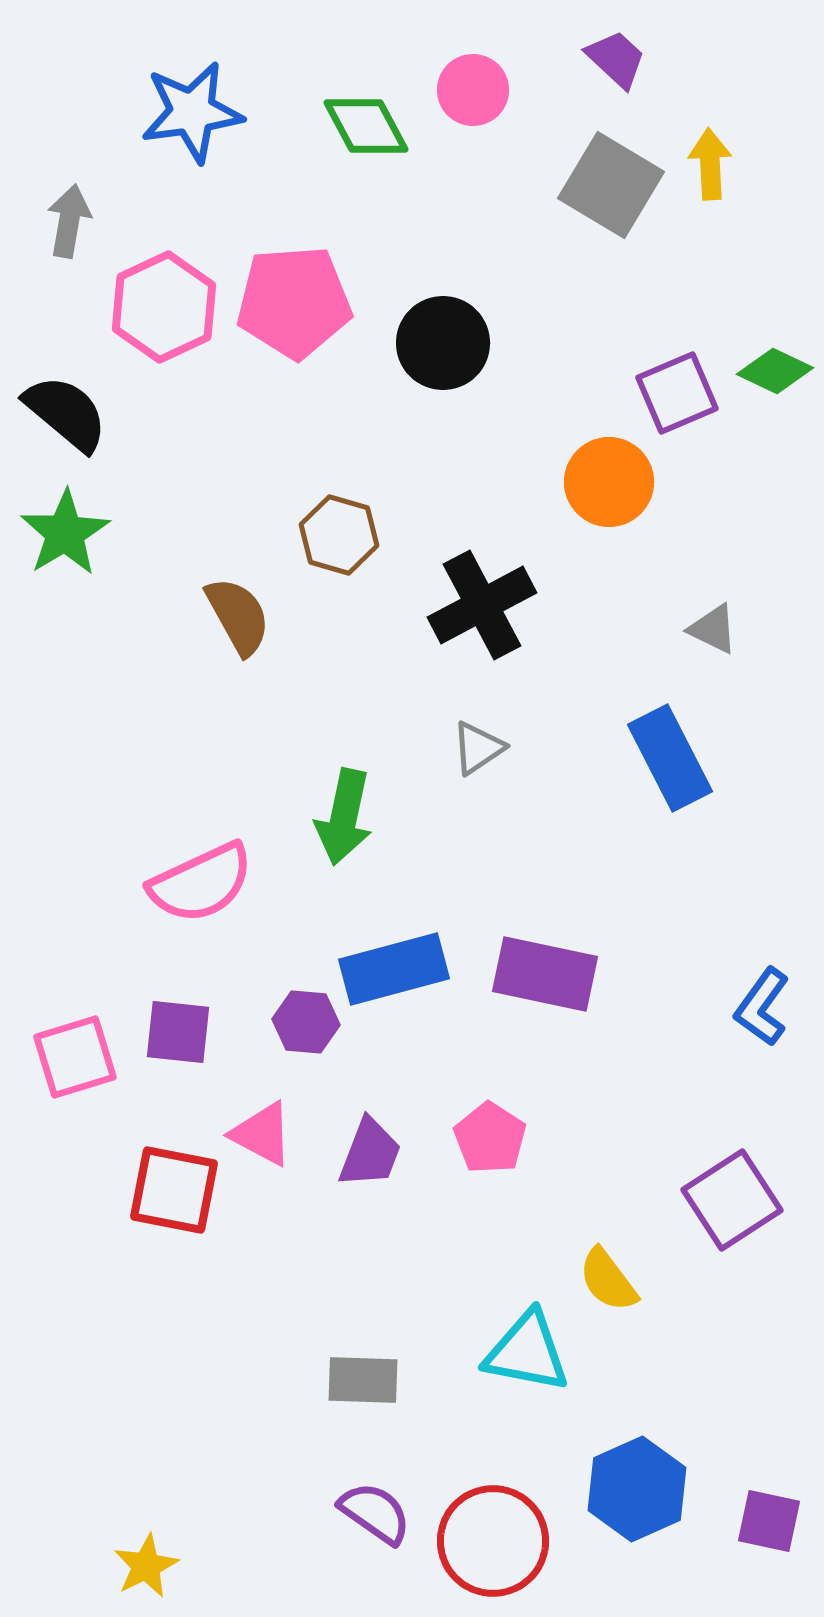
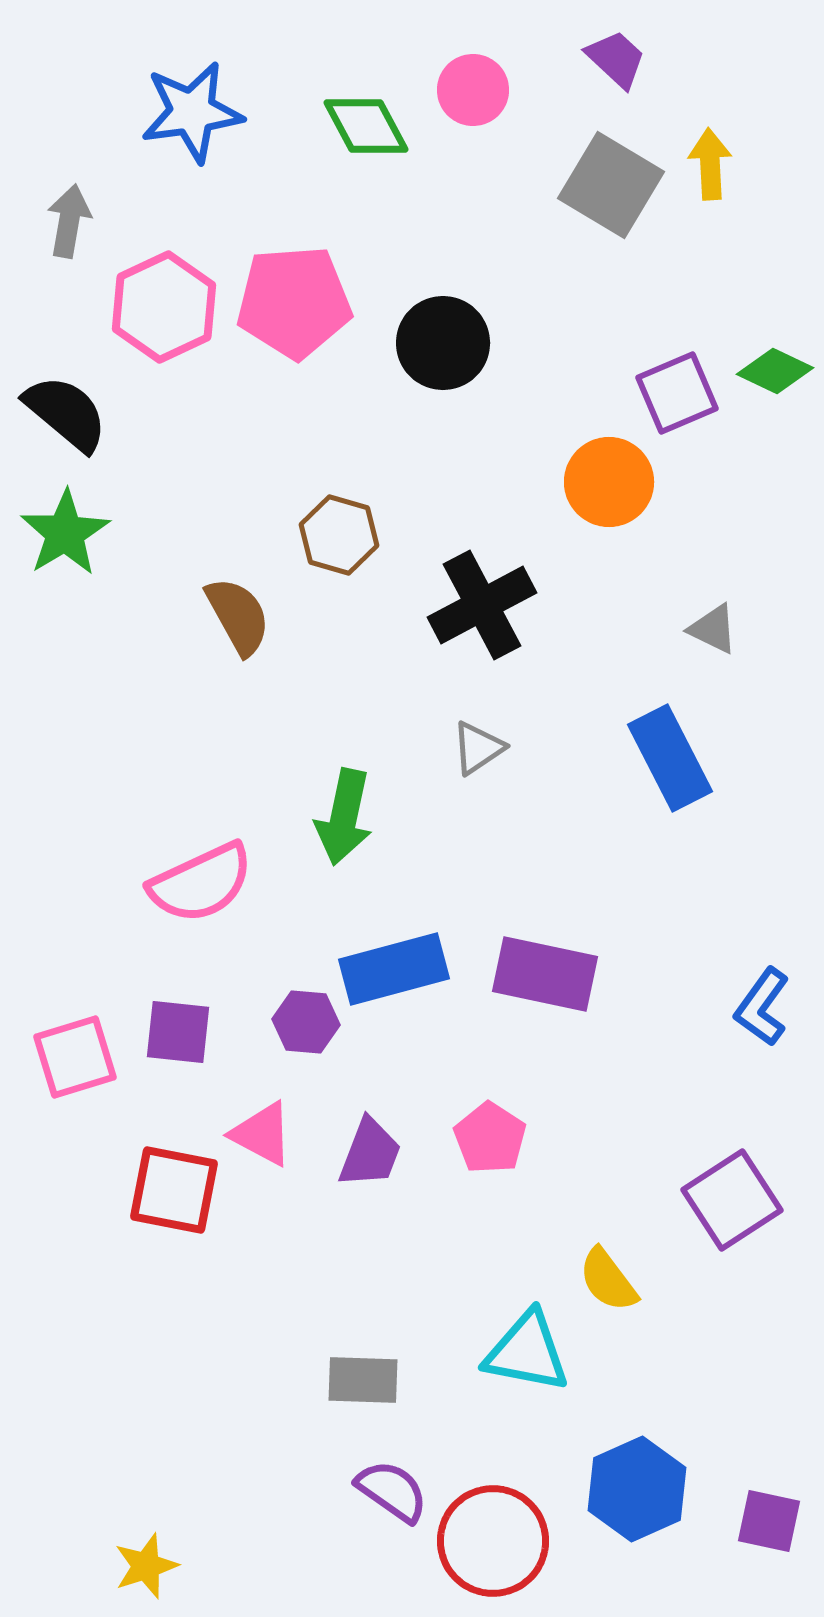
purple semicircle at (375, 1513): moved 17 px right, 22 px up
yellow star at (146, 1566): rotated 8 degrees clockwise
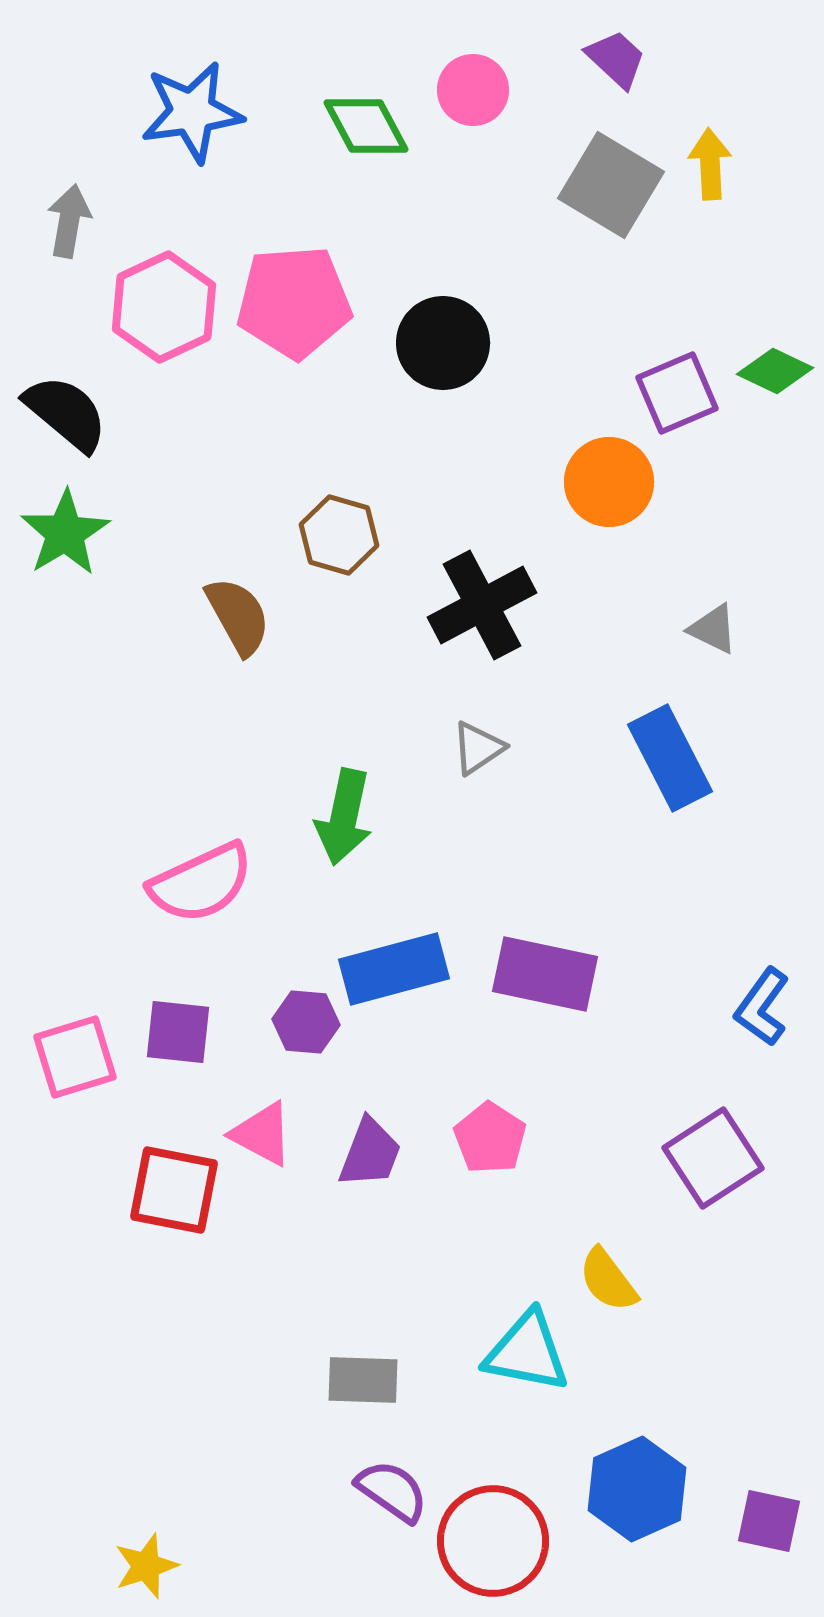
purple square at (732, 1200): moved 19 px left, 42 px up
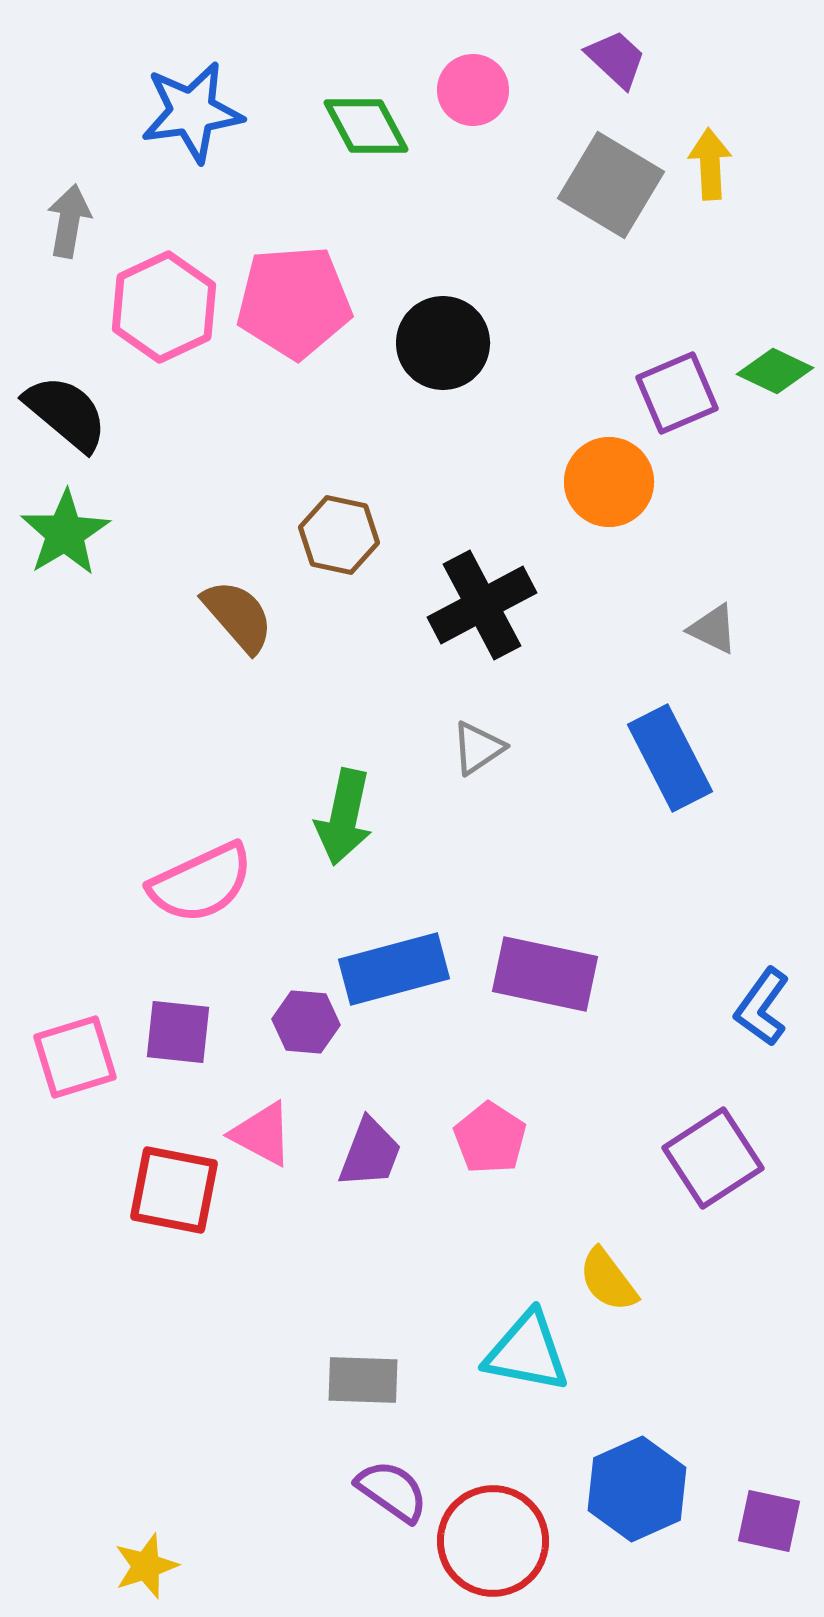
brown hexagon at (339, 535): rotated 4 degrees counterclockwise
brown semicircle at (238, 616): rotated 12 degrees counterclockwise
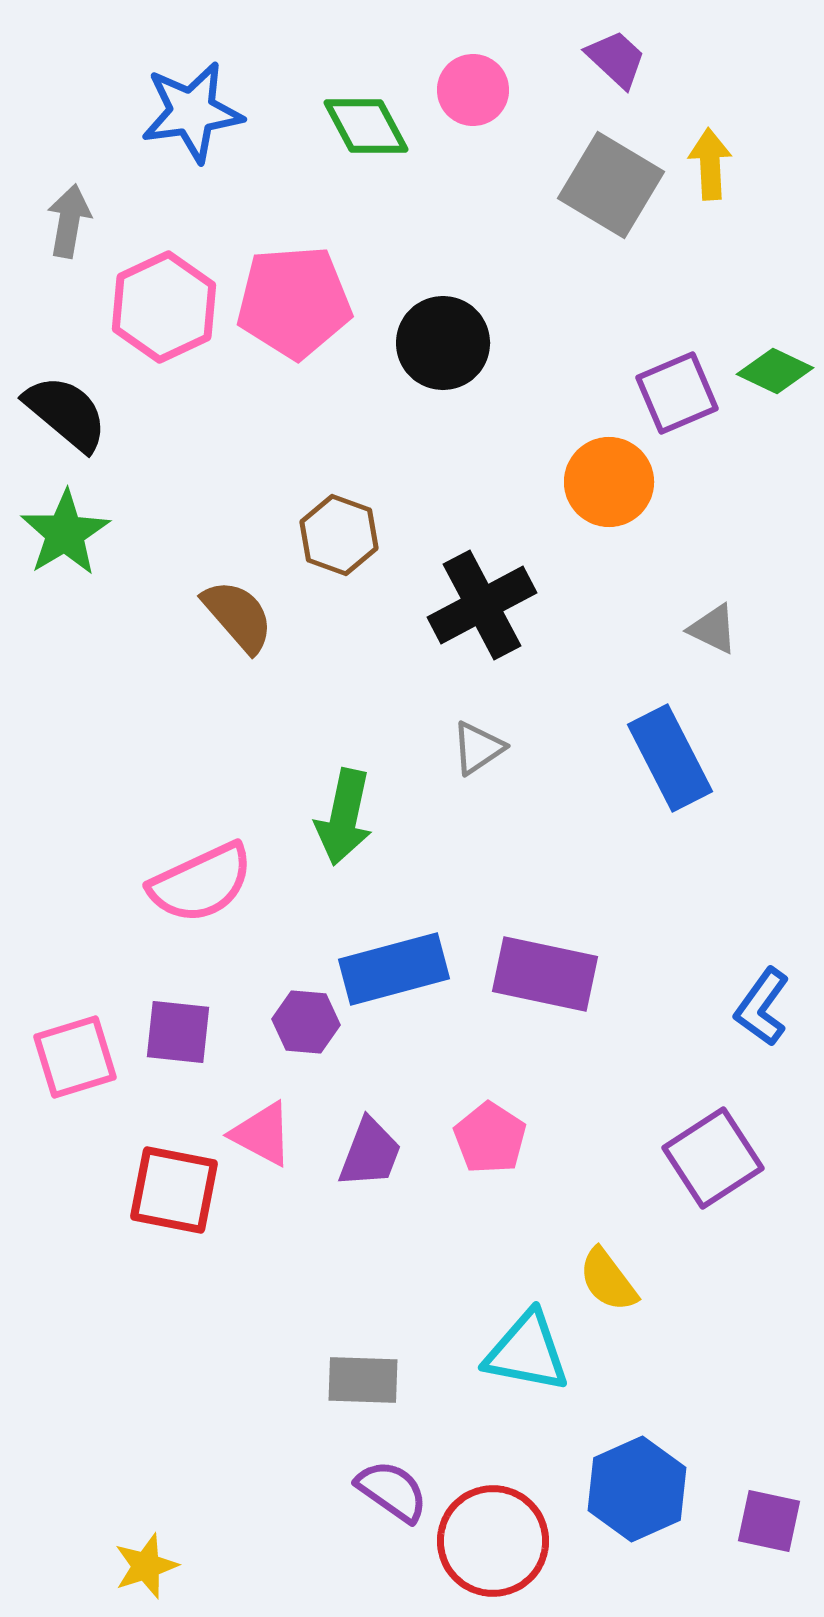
brown hexagon at (339, 535): rotated 8 degrees clockwise
